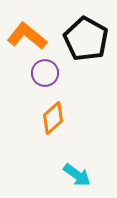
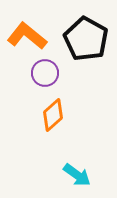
orange diamond: moved 3 px up
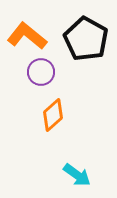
purple circle: moved 4 px left, 1 px up
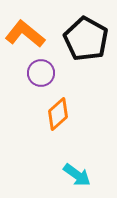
orange L-shape: moved 2 px left, 2 px up
purple circle: moved 1 px down
orange diamond: moved 5 px right, 1 px up
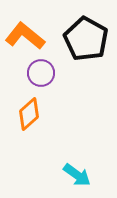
orange L-shape: moved 2 px down
orange diamond: moved 29 px left
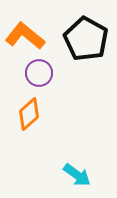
purple circle: moved 2 px left
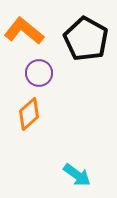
orange L-shape: moved 1 px left, 5 px up
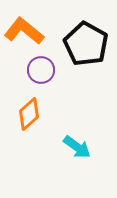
black pentagon: moved 5 px down
purple circle: moved 2 px right, 3 px up
cyan arrow: moved 28 px up
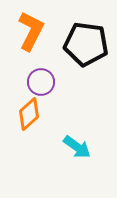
orange L-shape: moved 7 px right; rotated 78 degrees clockwise
black pentagon: rotated 21 degrees counterclockwise
purple circle: moved 12 px down
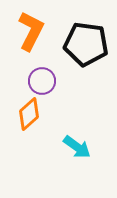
purple circle: moved 1 px right, 1 px up
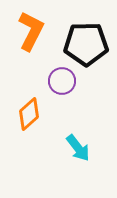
black pentagon: rotated 9 degrees counterclockwise
purple circle: moved 20 px right
cyan arrow: moved 1 px right, 1 px down; rotated 16 degrees clockwise
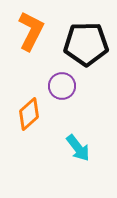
purple circle: moved 5 px down
